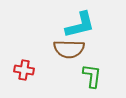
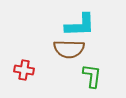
cyan L-shape: rotated 12 degrees clockwise
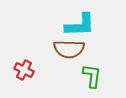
red cross: rotated 18 degrees clockwise
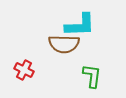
brown semicircle: moved 5 px left, 5 px up
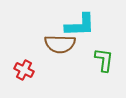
brown semicircle: moved 4 px left
green L-shape: moved 12 px right, 16 px up
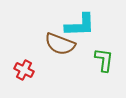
brown semicircle: rotated 20 degrees clockwise
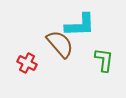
brown semicircle: rotated 152 degrees counterclockwise
red cross: moved 3 px right, 7 px up
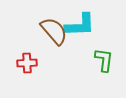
brown semicircle: moved 6 px left, 13 px up
red cross: rotated 30 degrees counterclockwise
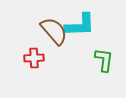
red cross: moved 7 px right, 5 px up
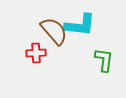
cyan L-shape: rotated 8 degrees clockwise
red cross: moved 2 px right, 5 px up
